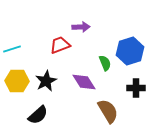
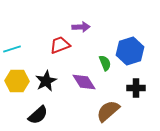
brown semicircle: rotated 100 degrees counterclockwise
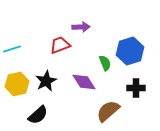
yellow hexagon: moved 3 px down; rotated 15 degrees counterclockwise
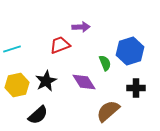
yellow hexagon: moved 1 px down
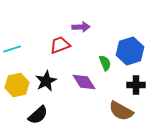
black cross: moved 3 px up
brown semicircle: moved 13 px right; rotated 110 degrees counterclockwise
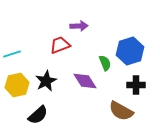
purple arrow: moved 2 px left, 1 px up
cyan line: moved 5 px down
purple diamond: moved 1 px right, 1 px up
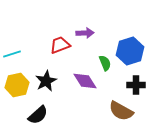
purple arrow: moved 6 px right, 7 px down
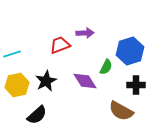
green semicircle: moved 1 px right, 4 px down; rotated 49 degrees clockwise
black semicircle: moved 1 px left
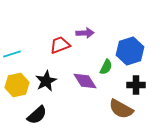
brown semicircle: moved 2 px up
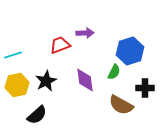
cyan line: moved 1 px right, 1 px down
green semicircle: moved 8 px right, 5 px down
purple diamond: moved 1 px up; rotated 25 degrees clockwise
black cross: moved 9 px right, 3 px down
brown semicircle: moved 4 px up
